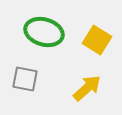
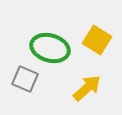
green ellipse: moved 6 px right, 16 px down
gray square: rotated 12 degrees clockwise
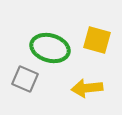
yellow square: rotated 16 degrees counterclockwise
yellow arrow: rotated 144 degrees counterclockwise
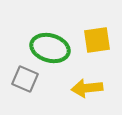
yellow square: rotated 24 degrees counterclockwise
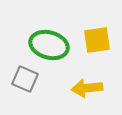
green ellipse: moved 1 px left, 3 px up
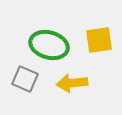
yellow square: moved 2 px right
yellow arrow: moved 15 px left, 5 px up
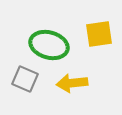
yellow square: moved 6 px up
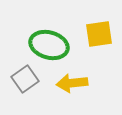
gray square: rotated 32 degrees clockwise
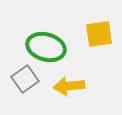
green ellipse: moved 3 px left, 2 px down
yellow arrow: moved 3 px left, 3 px down
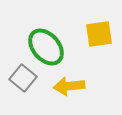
green ellipse: rotated 33 degrees clockwise
gray square: moved 2 px left, 1 px up; rotated 16 degrees counterclockwise
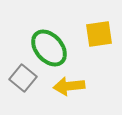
green ellipse: moved 3 px right, 1 px down
